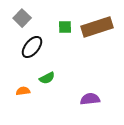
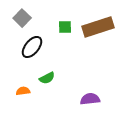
brown rectangle: moved 1 px right
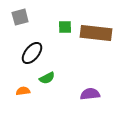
gray square: moved 2 px left, 1 px up; rotated 30 degrees clockwise
brown rectangle: moved 2 px left, 6 px down; rotated 24 degrees clockwise
black ellipse: moved 6 px down
purple semicircle: moved 5 px up
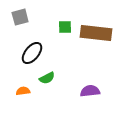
purple semicircle: moved 3 px up
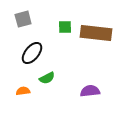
gray square: moved 3 px right, 2 px down
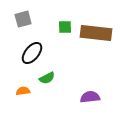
purple semicircle: moved 6 px down
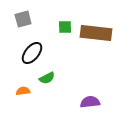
purple semicircle: moved 5 px down
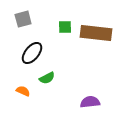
orange semicircle: rotated 32 degrees clockwise
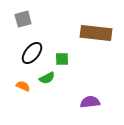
green square: moved 3 px left, 32 px down
orange semicircle: moved 5 px up
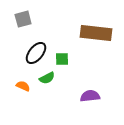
black ellipse: moved 4 px right
purple semicircle: moved 6 px up
